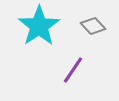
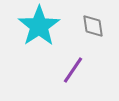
gray diamond: rotated 35 degrees clockwise
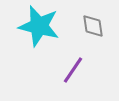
cyan star: rotated 24 degrees counterclockwise
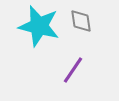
gray diamond: moved 12 px left, 5 px up
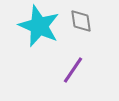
cyan star: rotated 9 degrees clockwise
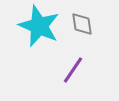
gray diamond: moved 1 px right, 3 px down
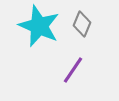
gray diamond: rotated 30 degrees clockwise
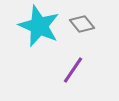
gray diamond: rotated 60 degrees counterclockwise
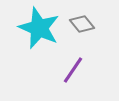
cyan star: moved 2 px down
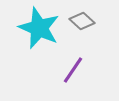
gray diamond: moved 3 px up; rotated 10 degrees counterclockwise
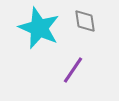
gray diamond: moved 3 px right; rotated 40 degrees clockwise
